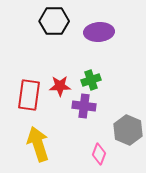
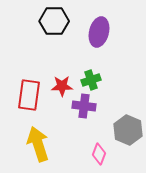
purple ellipse: rotated 72 degrees counterclockwise
red star: moved 2 px right
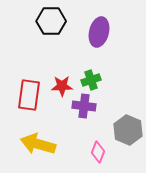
black hexagon: moved 3 px left
yellow arrow: rotated 56 degrees counterclockwise
pink diamond: moved 1 px left, 2 px up
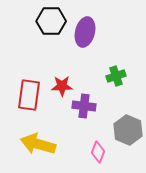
purple ellipse: moved 14 px left
green cross: moved 25 px right, 4 px up
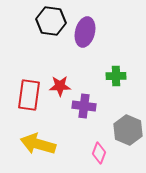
black hexagon: rotated 8 degrees clockwise
green cross: rotated 18 degrees clockwise
red star: moved 2 px left
pink diamond: moved 1 px right, 1 px down
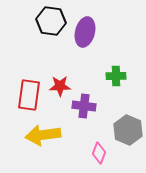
yellow arrow: moved 5 px right, 9 px up; rotated 24 degrees counterclockwise
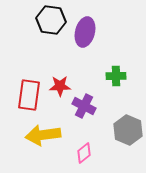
black hexagon: moved 1 px up
purple cross: rotated 20 degrees clockwise
pink diamond: moved 15 px left; rotated 30 degrees clockwise
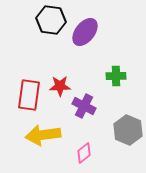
purple ellipse: rotated 24 degrees clockwise
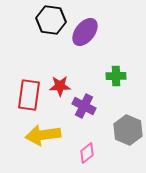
pink diamond: moved 3 px right
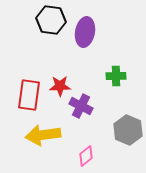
purple ellipse: rotated 28 degrees counterclockwise
purple cross: moved 3 px left
pink diamond: moved 1 px left, 3 px down
